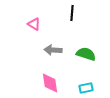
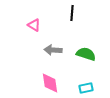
pink triangle: moved 1 px down
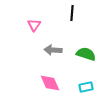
pink triangle: rotated 32 degrees clockwise
pink diamond: rotated 15 degrees counterclockwise
cyan rectangle: moved 1 px up
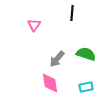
gray arrow: moved 4 px right, 9 px down; rotated 54 degrees counterclockwise
pink diamond: rotated 15 degrees clockwise
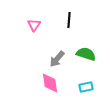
black line: moved 3 px left, 7 px down
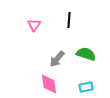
pink diamond: moved 1 px left, 1 px down
